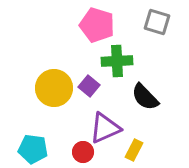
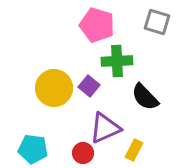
red circle: moved 1 px down
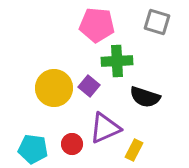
pink pentagon: rotated 12 degrees counterclockwise
black semicircle: rotated 28 degrees counterclockwise
red circle: moved 11 px left, 9 px up
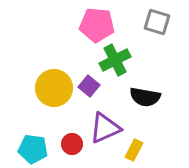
green cross: moved 2 px left, 1 px up; rotated 24 degrees counterclockwise
black semicircle: rotated 8 degrees counterclockwise
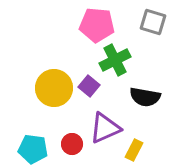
gray square: moved 4 px left
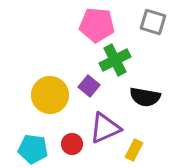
yellow circle: moved 4 px left, 7 px down
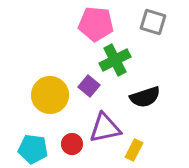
pink pentagon: moved 1 px left, 1 px up
black semicircle: rotated 28 degrees counterclockwise
purple triangle: rotated 12 degrees clockwise
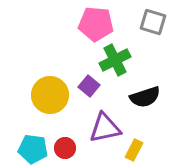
red circle: moved 7 px left, 4 px down
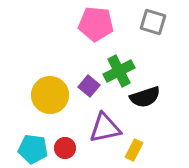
green cross: moved 4 px right, 11 px down
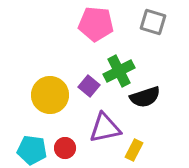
cyan pentagon: moved 1 px left, 1 px down
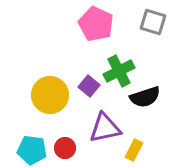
pink pentagon: rotated 20 degrees clockwise
